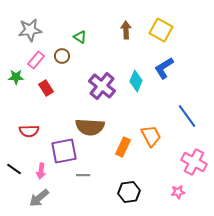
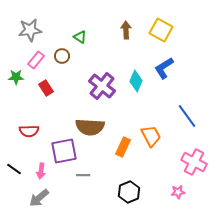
black hexagon: rotated 15 degrees counterclockwise
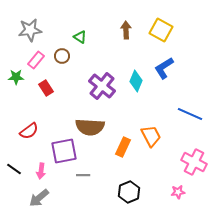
blue line: moved 3 px right, 2 px up; rotated 30 degrees counterclockwise
red semicircle: rotated 36 degrees counterclockwise
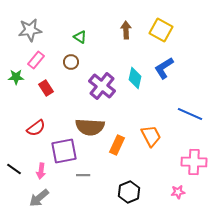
brown circle: moved 9 px right, 6 px down
cyan diamond: moved 1 px left, 3 px up; rotated 10 degrees counterclockwise
red semicircle: moved 7 px right, 3 px up
orange rectangle: moved 6 px left, 2 px up
pink cross: rotated 25 degrees counterclockwise
